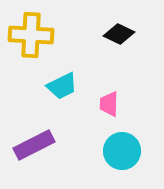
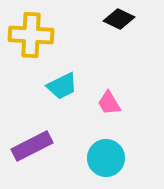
black diamond: moved 15 px up
pink trapezoid: moved 1 px up; rotated 32 degrees counterclockwise
purple rectangle: moved 2 px left, 1 px down
cyan circle: moved 16 px left, 7 px down
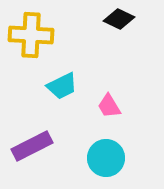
pink trapezoid: moved 3 px down
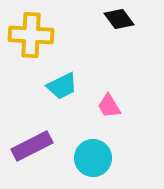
black diamond: rotated 28 degrees clockwise
cyan circle: moved 13 px left
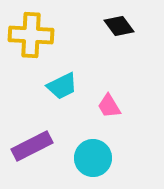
black diamond: moved 7 px down
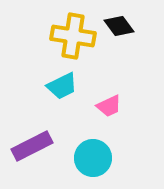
yellow cross: moved 42 px right, 1 px down; rotated 6 degrees clockwise
pink trapezoid: rotated 84 degrees counterclockwise
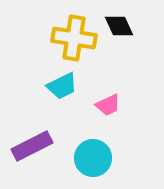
black diamond: rotated 12 degrees clockwise
yellow cross: moved 1 px right, 2 px down
pink trapezoid: moved 1 px left, 1 px up
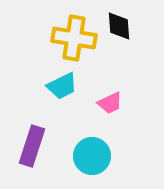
black diamond: rotated 20 degrees clockwise
pink trapezoid: moved 2 px right, 2 px up
purple rectangle: rotated 45 degrees counterclockwise
cyan circle: moved 1 px left, 2 px up
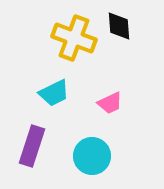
yellow cross: rotated 12 degrees clockwise
cyan trapezoid: moved 8 px left, 7 px down
